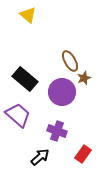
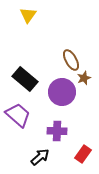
yellow triangle: rotated 24 degrees clockwise
brown ellipse: moved 1 px right, 1 px up
purple cross: rotated 18 degrees counterclockwise
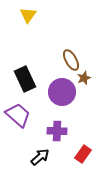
black rectangle: rotated 25 degrees clockwise
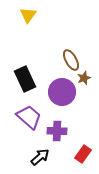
purple trapezoid: moved 11 px right, 2 px down
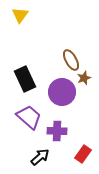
yellow triangle: moved 8 px left
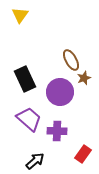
purple circle: moved 2 px left
purple trapezoid: moved 2 px down
black arrow: moved 5 px left, 4 px down
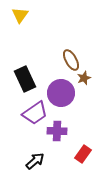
purple circle: moved 1 px right, 1 px down
purple trapezoid: moved 6 px right, 6 px up; rotated 104 degrees clockwise
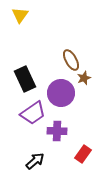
purple trapezoid: moved 2 px left
